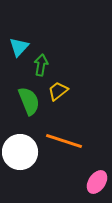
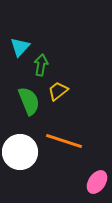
cyan triangle: moved 1 px right
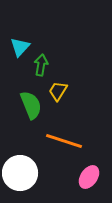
yellow trapezoid: rotated 20 degrees counterclockwise
green semicircle: moved 2 px right, 4 px down
white circle: moved 21 px down
pink ellipse: moved 8 px left, 5 px up
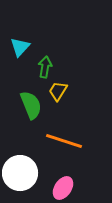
green arrow: moved 4 px right, 2 px down
pink ellipse: moved 26 px left, 11 px down
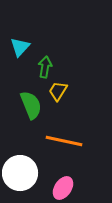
orange line: rotated 6 degrees counterclockwise
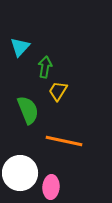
green semicircle: moved 3 px left, 5 px down
pink ellipse: moved 12 px left, 1 px up; rotated 30 degrees counterclockwise
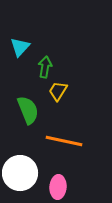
pink ellipse: moved 7 px right
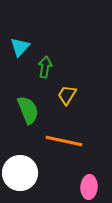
yellow trapezoid: moved 9 px right, 4 px down
pink ellipse: moved 31 px right
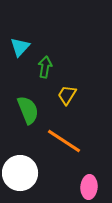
orange line: rotated 21 degrees clockwise
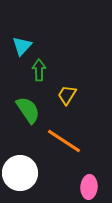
cyan triangle: moved 2 px right, 1 px up
green arrow: moved 6 px left, 3 px down; rotated 10 degrees counterclockwise
green semicircle: rotated 12 degrees counterclockwise
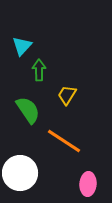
pink ellipse: moved 1 px left, 3 px up
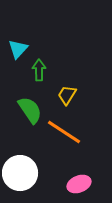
cyan triangle: moved 4 px left, 3 px down
green semicircle: moved 2 px right
orange line: moved 9 px up
pink ellipse: moved 9 px left; rotated 65 degrees clockwise
